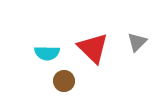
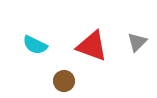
red triangle: moved 1 px left, 2 px up; rotated 24 degrees counterclockwise
cyan semicircle: moved 12 px left, 8 px up; rotated 25 degrees clockwise
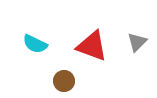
cyan semicircle: moved 1 px up
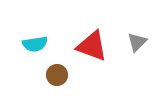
cyan semicircle: rotated 35 degrees counterclockwise
brown circle: moved 7 px left, 6 px up
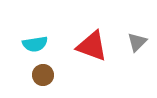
brown circle: moved 14 px left
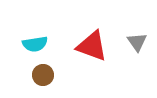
gray triangle: rotated 20 degrees counterclockwise
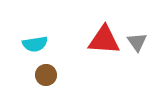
red triangle: moved 12 px right, 6 px up; rotated 16 degrees counterclockwise
brown circle: moved 3 px right
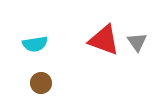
red triangle: rotated 16 degrees clockwise
brown circle: moved 5 px left, 8 px down
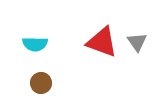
red triangle: moved 2 px left, 2 px down
cyan semicircle: rotated 10 degrees clockwise
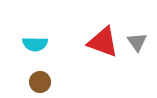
red triangle: moved 1 px right
brown circle: moved 1 px left, 1 px up
